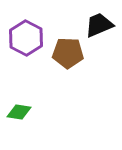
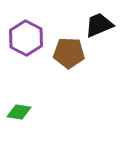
brown pentagon: moved 1 px right
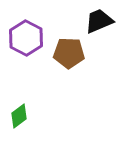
black trapezoid: moved 4 px up
green diamond: moved 4 px down; rotated 45 degrees counterclockwise
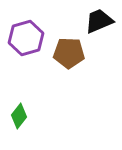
purple hexagon: rotated 16 degrees clockwise
green diamond: rotated 15 degrees counterclockwise
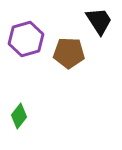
black trapezoid: rotated 80 degrees clockwise
purple hexagon: moved 1 px down
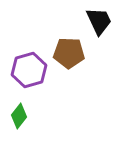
black trapezoid: rotated 8 degrees clockwise
purple hexagon: moved 3 px right, 31 px down
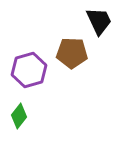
brown pentagon: moved 3 px right
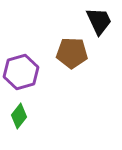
purple hexagon: moved 8 px left, 2 px down
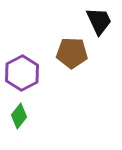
purple hexagon: moved 1 px right, 1 px down; rotated 12 degrees counterclockwise
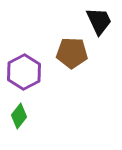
purple hexagon: moved 2 px right, 1 px up
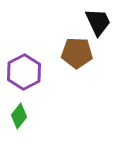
black trapezoid: moved 1 px left, 1 px down
brown pentagon: moved 5 px right
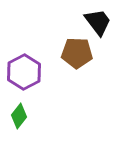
black trapezoid: rotated 12 degrees counterclockwise
